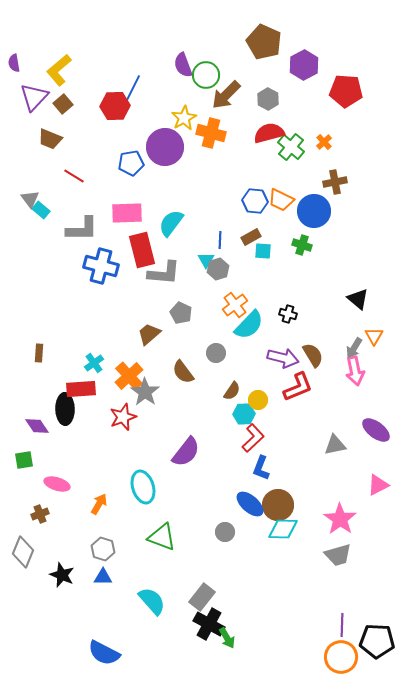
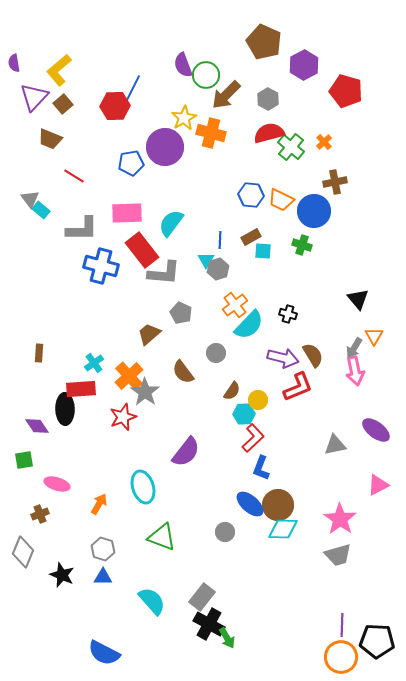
red pentagon at (346, 91): rotated 12 degrees clockwise
blue hexagon at (255, 201): moved 4 px left, 6 px up
red rectangle at (142, 250): rotated 24 degrees counterclockwise
black triangle at (358, 299): rotated 10 degrees clockwise
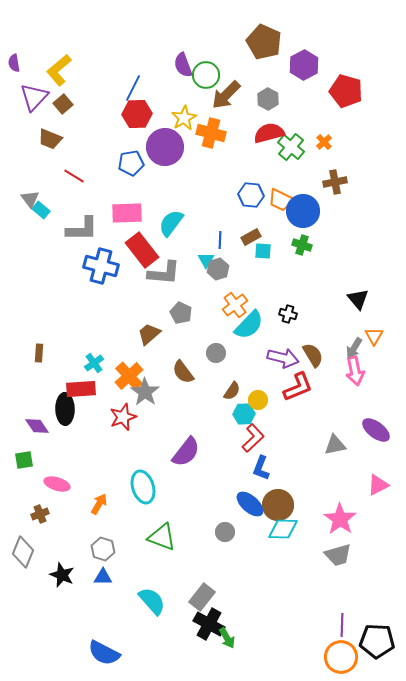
red hexagon at (115, 106): moved 22 px right, 8 px down
blue circle at (314, 211): moved 11 px left
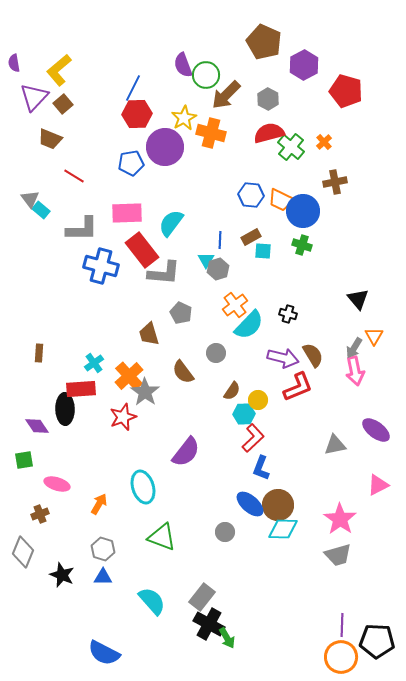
brown trapezoid at (149, 334): rotated 65 degrees counterclockwise
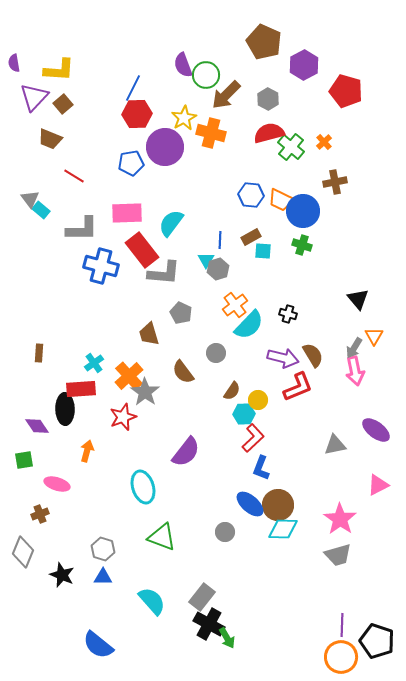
yellow L-shape at (59, 70): rotated 136 degrees counterclockwise
orange arrow at (99, 504): moved 12 px left, 53 px up; rotated 15 degrees counterclockwise
black pentagon at (377, 641): rotated 16 degrees clockwise
blue semicircle at (104, 653): moved 6 px left, 8 px up; rotated 12 degrees clockwise
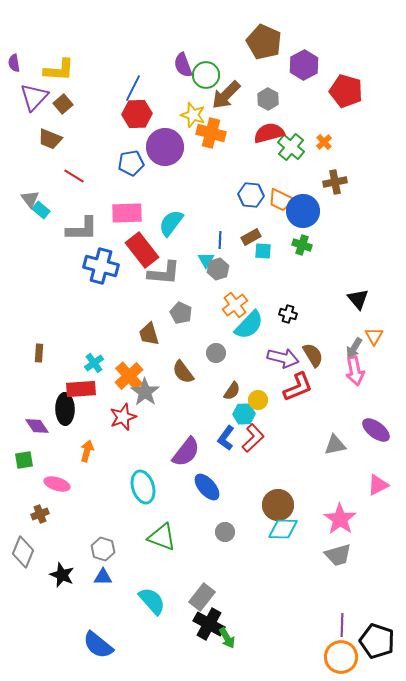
yellow star at (184, 118): moved 9 px right, 3 px up; rotated 25 degrees counterclockwise
blue L-shape at (261, 468): moved 35 px left, 30 px up; rotated 15 degrees clockwise
blue ellipse at (250, 504): moved 43 px left, 17 px up; rotated 8 degrees clockwise
